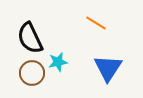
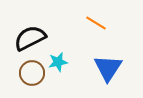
black semicircle: rotated 88 degrees clockwise
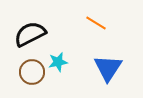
black semicircle: moved 4 px up
brown circle: moved 1 px up
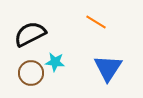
orange line: moved 1 px up
cyan star: moved 3 px left; rotated 18 degrees clockwise
brown circle: moved 1 px left, 1 px down
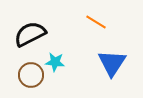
blue triangle: moved 4 px right, 5 px up
brown circle: moved 2 px down
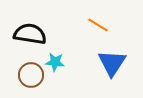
orange line: moved 2 px right, 3 px down
black semicircle: rotated 36 degrees clockwise
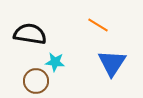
brown circle: moved 5 px right, 6 px down
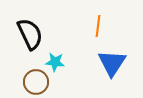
orange line: moved 1 px down; rotated 65 degrees clockwise
black semicircle: rotated 56 degrees clockwise
brown circle: moved 1 px down
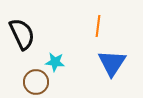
black semicircle: moved 8 px left
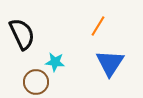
orange line: rotated 25 degrees clockwise
blue triangle: moved 2 px left
